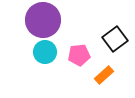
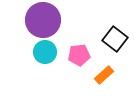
black square: rotated 15 degrees counterclockwise
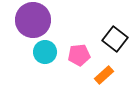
purple circle: moved 10 px left
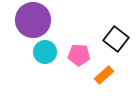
black square: moved 1 px right
pink pentagon: rotated 10 degrees clockwise
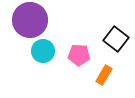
purple circle: moved 3 px left
cyan circle: moved 2 px left, 1 px up
orange rectangle: rotated 18 degrees counterclockwise
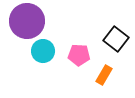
purple circle: moved 3 px left, 1 px down
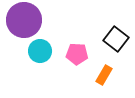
purple circle: moved 3 px left, 1 px up
cyan circle: moved 3 px left
pink pentagon: moved 2 px left, 1 px up
